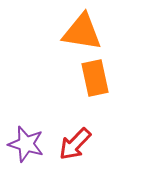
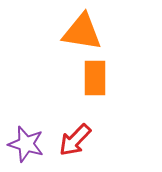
orange rectangle: rotated 12 degrees clockwise
red arrow: moved 4 px up
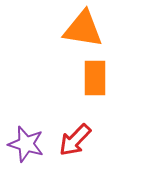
orange triangle: moved 1 px right, 3 px up
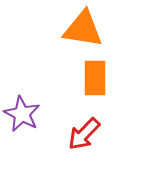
red arrow: moved 9 px right, 6 px up
purple star: moved 4 px left, 30 px up; rotated 12 degrees clockwise
